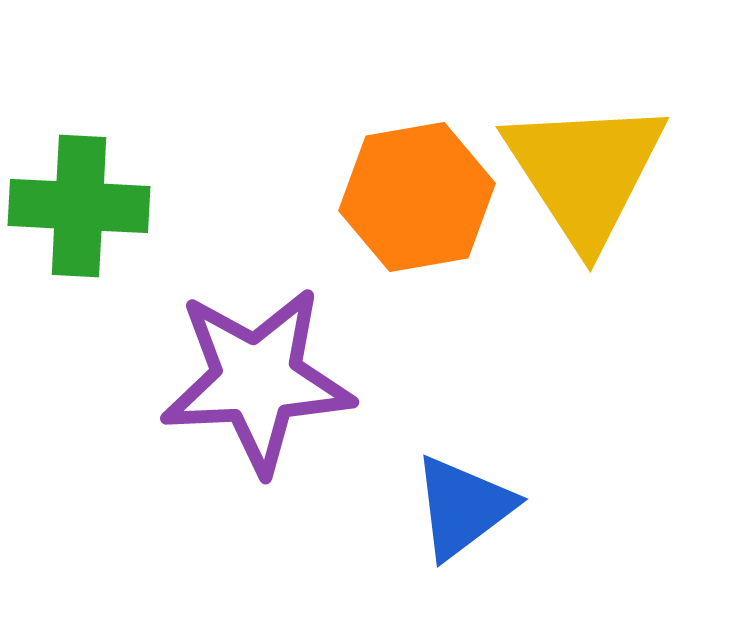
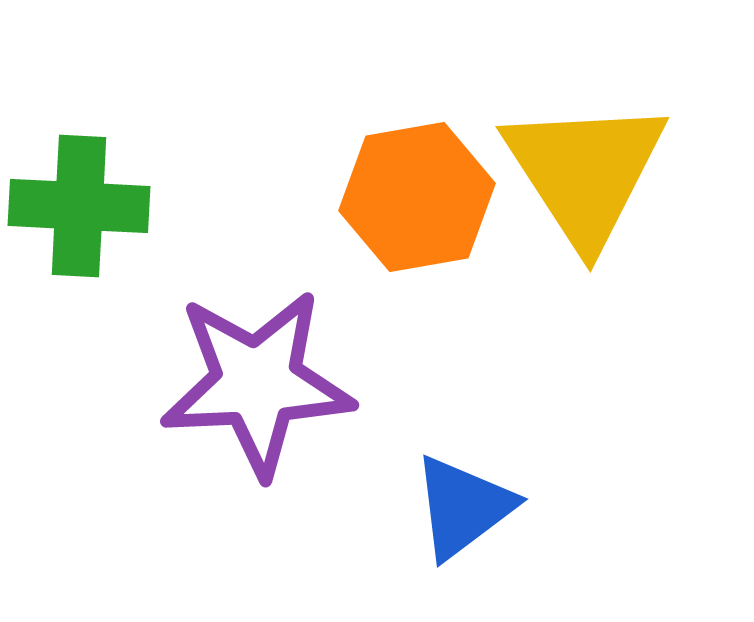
purple star: moved 3 px down
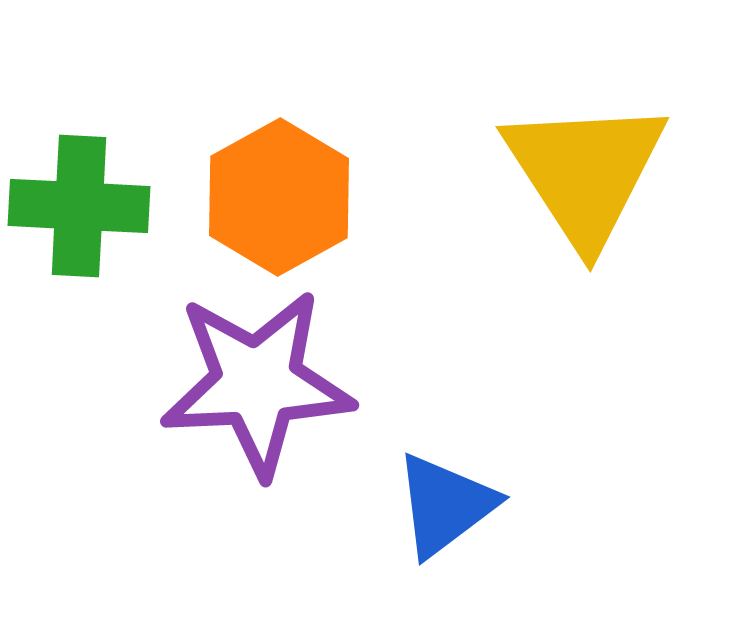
orange hexagon: moved 138 px left; rotated 19 degrees counterclockwise
blue triangle: moved 18 px left, 2 px up
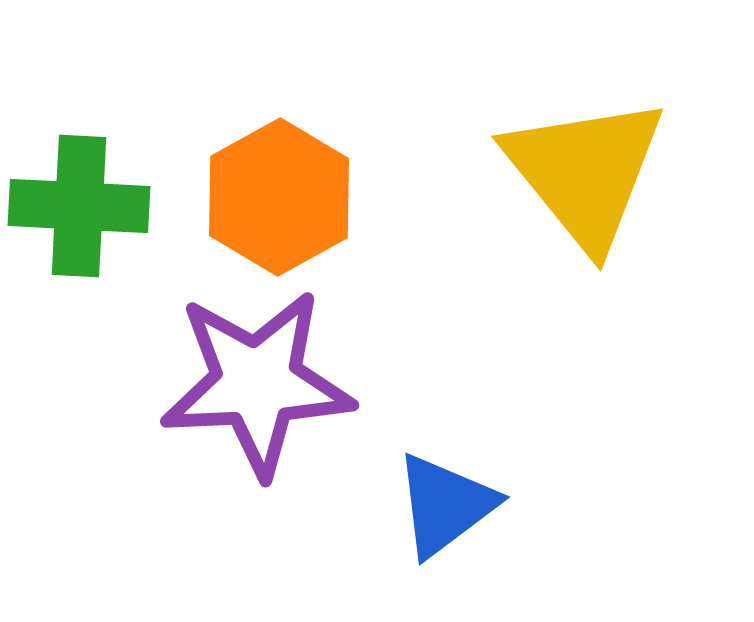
yellow triangle: rotated 6 degrees counterclockwise
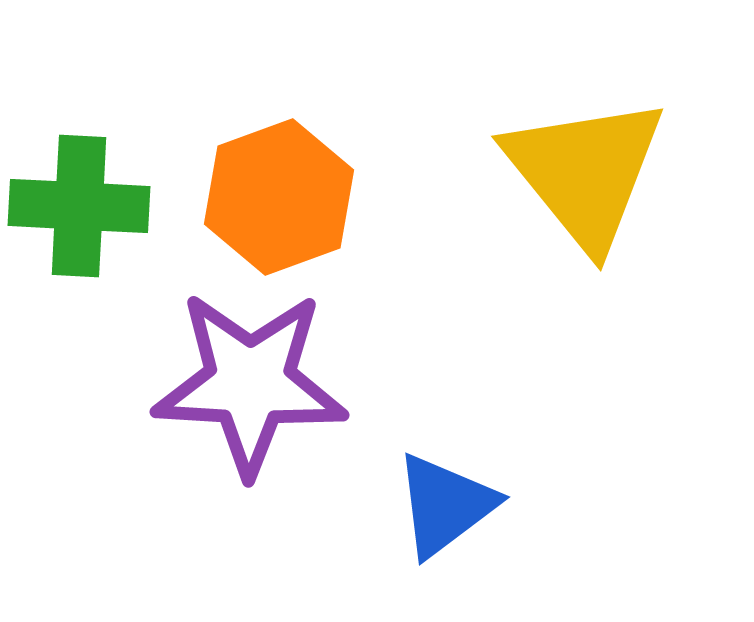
orange hexagon: rotated 9 degrees clockwise
purple star: moved 7 px left; rotated 6 degrees clockwise
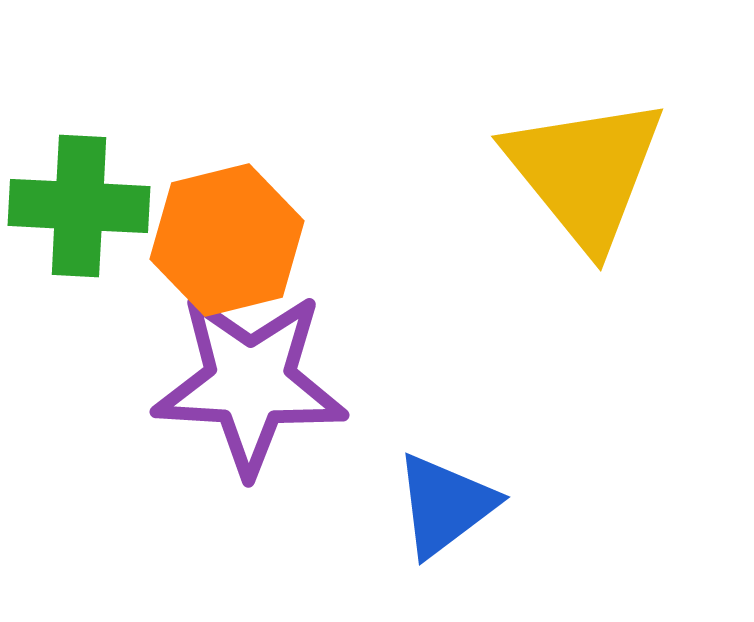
orange hexagon: moved 52 px left, 43 px down; rotated 6 degrees clockwise
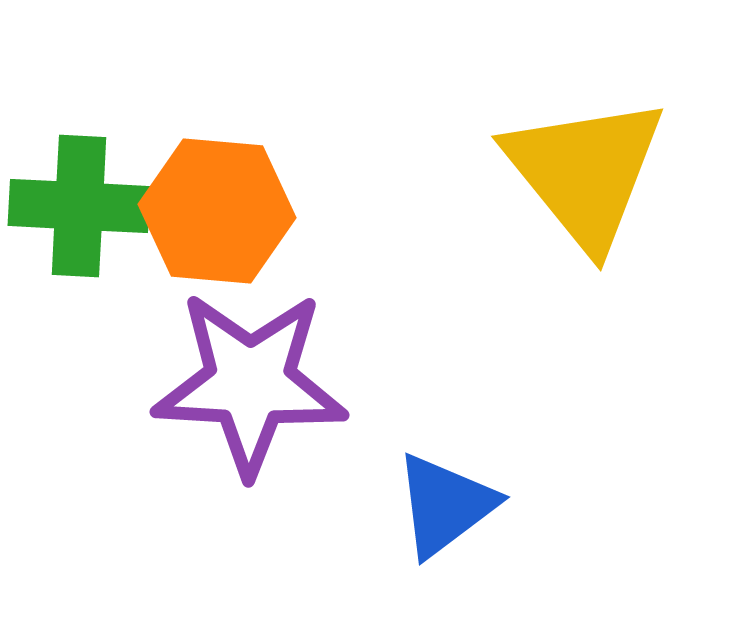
orange hexagon: moved 10 px left, 29 px up; rotated 19 degrees clockwise
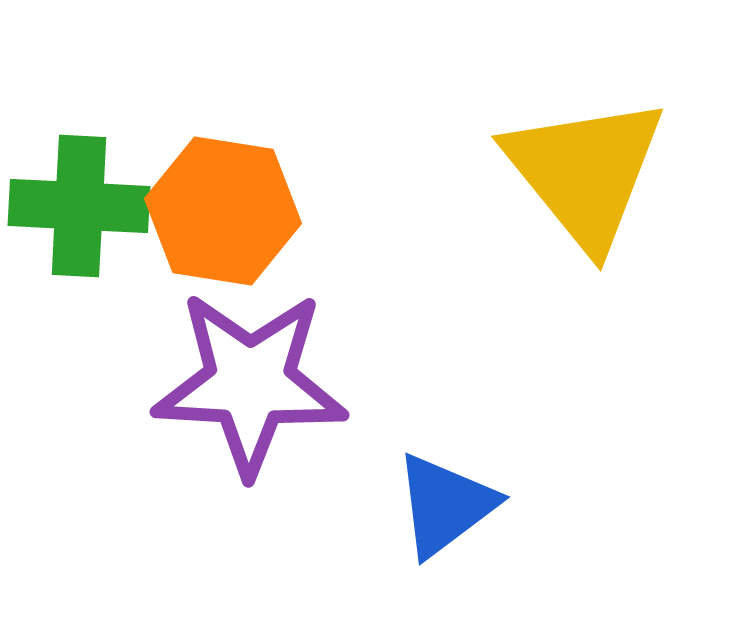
orange hexagon: moved 6 px right; rotated 4 degrees clockwise
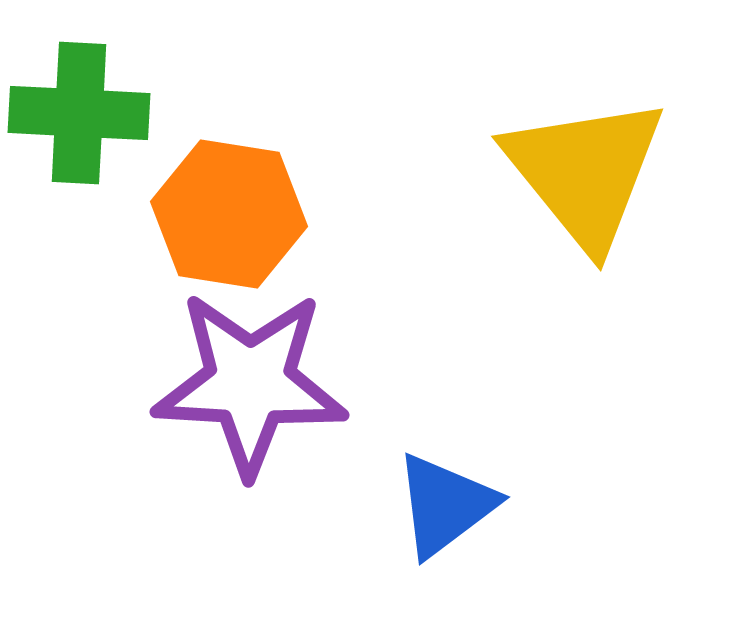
green cross: moved 93 px up
orange hexagon: moved 6 px right, 3 px down
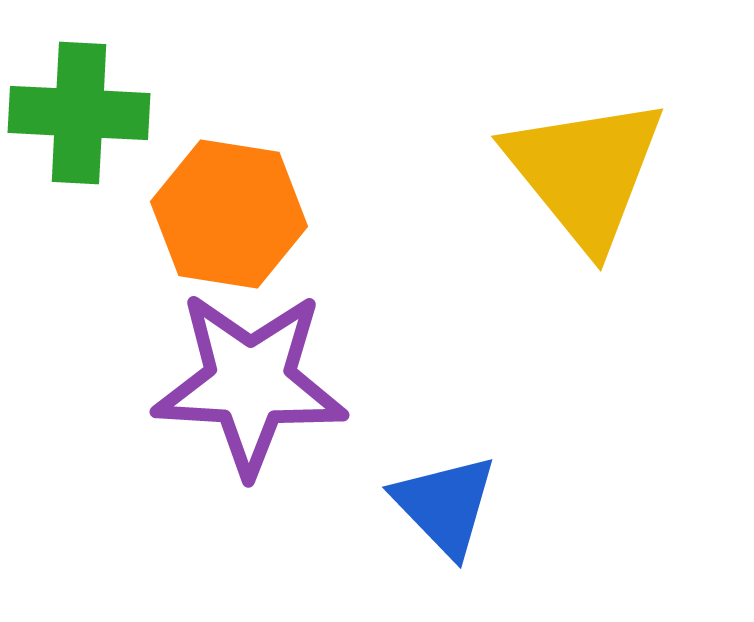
blue triangle: rotated 37 degrees counterclockwise
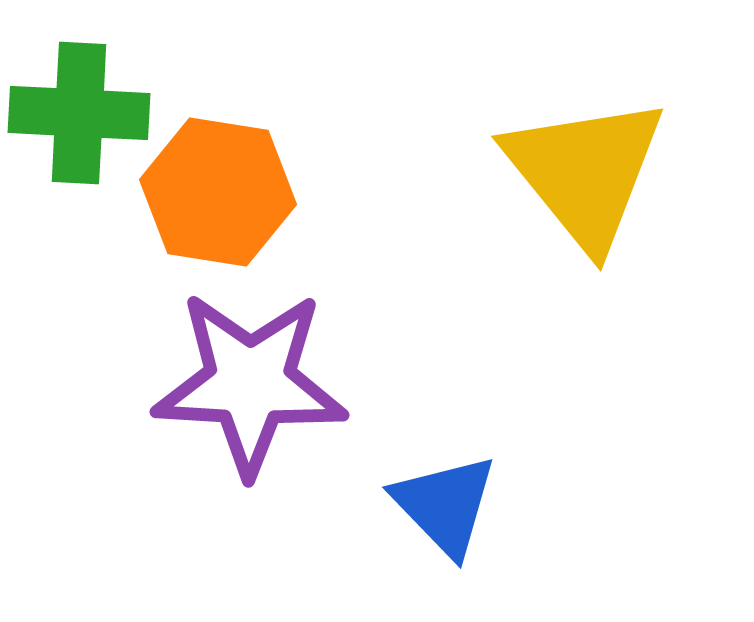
orange hexagon: moved 11 px left, 22 px up
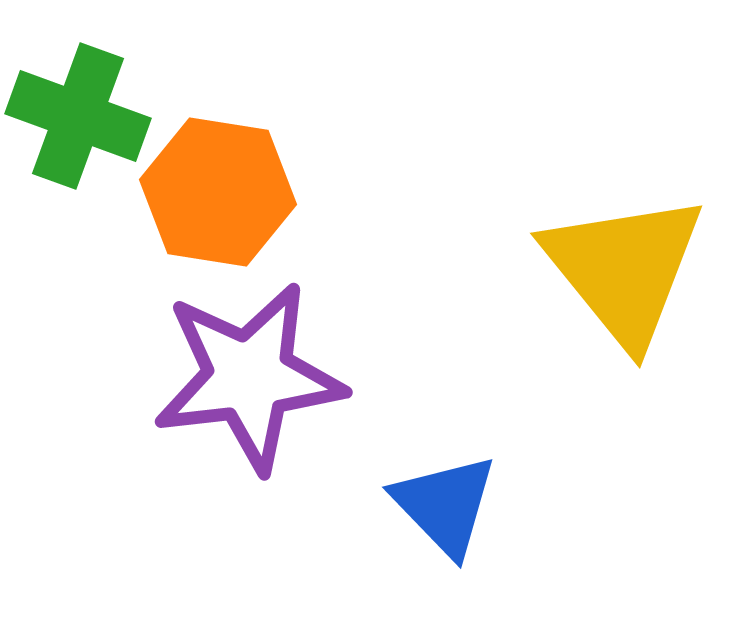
green cross: moved 1 px left, 3 px down; rotated 17 degrees clockwise
yellow triangle: moved 39 px right, 97 px down
purple star: moved 1 px left, 6 px up; rotated 10 degrees counterclockwise
